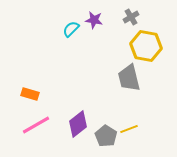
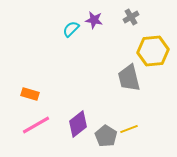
yellow hexagon: moved 7 px right, 5 px down; rotated 16 degrees counterclockwise
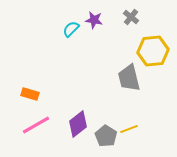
gray cross: rotated 21 degrees counterclockwise
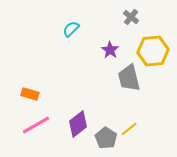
purple star: moved 16 px right, 30 px down; rotated 24 degrees clockwise
yellow line: rotated 18 degrees counterclockwise
gray pentagon: moved 2 px down
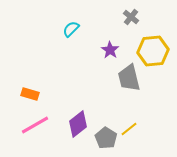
pink line: moved 1 px left
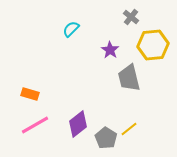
yellow hexagon: moved 6 px up
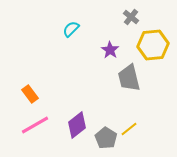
orange rectangle: rotated 36 degrees clockwise
purple diamond: moved 1 px left, 1 px down
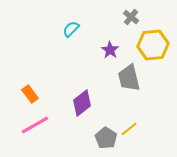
purple diamond: moved 5 px right, 22 px up
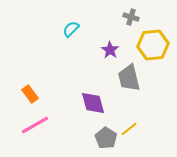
gray cross: rotated 21 degrees counterclockwise
purple diamond: moved 11 px right; rotated 68 degrees counterclockwise
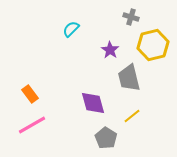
yellow hexagon: rotated 8 degrees counterclockwise
pink line: moved 3 px left
yellow line: moved 3 px right, 13 px up
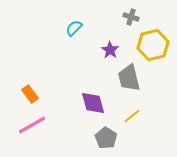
cyan semicircle: moved 3 px right, 1 px up
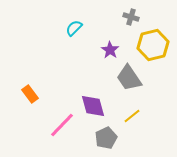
gray trapezoid: rotated 20 degrees counterclockwise
purple diamond: moved 3 px down
pink line: moved 30 px right; rotated 16 degrees counterclockwise
gray pentagon: rotated 15 degrees clockwise
